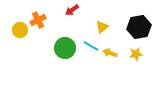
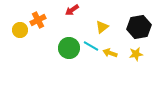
green circle: moved 4 px right
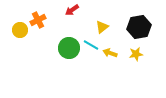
cyan line: moved 1 px up
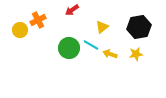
yellow arrow: moved 1 px down
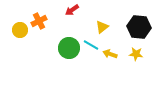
orange cross: moved 1 px right, 1 px down
black hexagon: rotated 15 degrees clockwise
yellow star: rotated 16 degrees clockwise
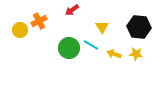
yellow triangle: rotated 24 degrees counterclockwise
yellow arrow: moved 4 px right
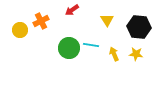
orange cross: moved 2 px right
yellow triangle: moved 5 px right, 7 px up
cyan line: rotated 21 degrees counterclockwise
yellow arrow: rotated 48 degrees clockwise
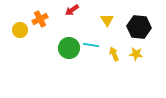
orange cross: moved 1 px left, 2 px up
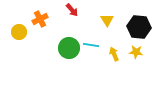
red arrow: rotated 96 degrees counterclockwise
yellow circle: moved 1 px left, 2 px down
yellow star: moved 2 px up
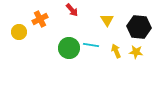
yellow arrow: moved 2 px right, 3 px up
